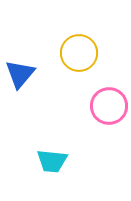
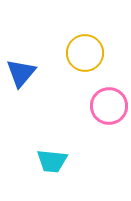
yellow circle: moved 6 px right
blue triangle: moved 1 px right, 1 px up
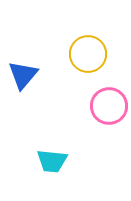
yellow circle: moved 3 px right, 1 px down
blue triangle: moved 2 px right, 2 px down
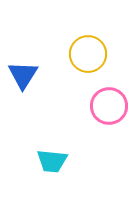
blue triangle: rotated 8 degrees counterclockwise
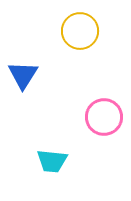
yellow circle: moved 8 px left, 23 px up
pink circle: moved 5 px left, 11 px down
